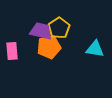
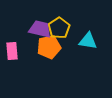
purple trapezoid: moved 1 px left, 2 px up
cyan triangle: moved 7 px left, 8 px up
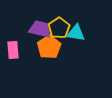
cyan triangle: moved 12 px left, 8 px up
orange pentagon: rotated 20 degrees counterclockwise
pink rectangle: moved 1 px right, 1 px up
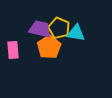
yellow pentagon: rotated 15 degrees counterclockwise
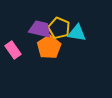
cyan triangle: moved 1 px right
pink rectangle: rotated 30 degrees counterclockwise
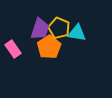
purple trapezoid: rotated 95 degrees clockwise
pink rectangle: moved 1 px up
